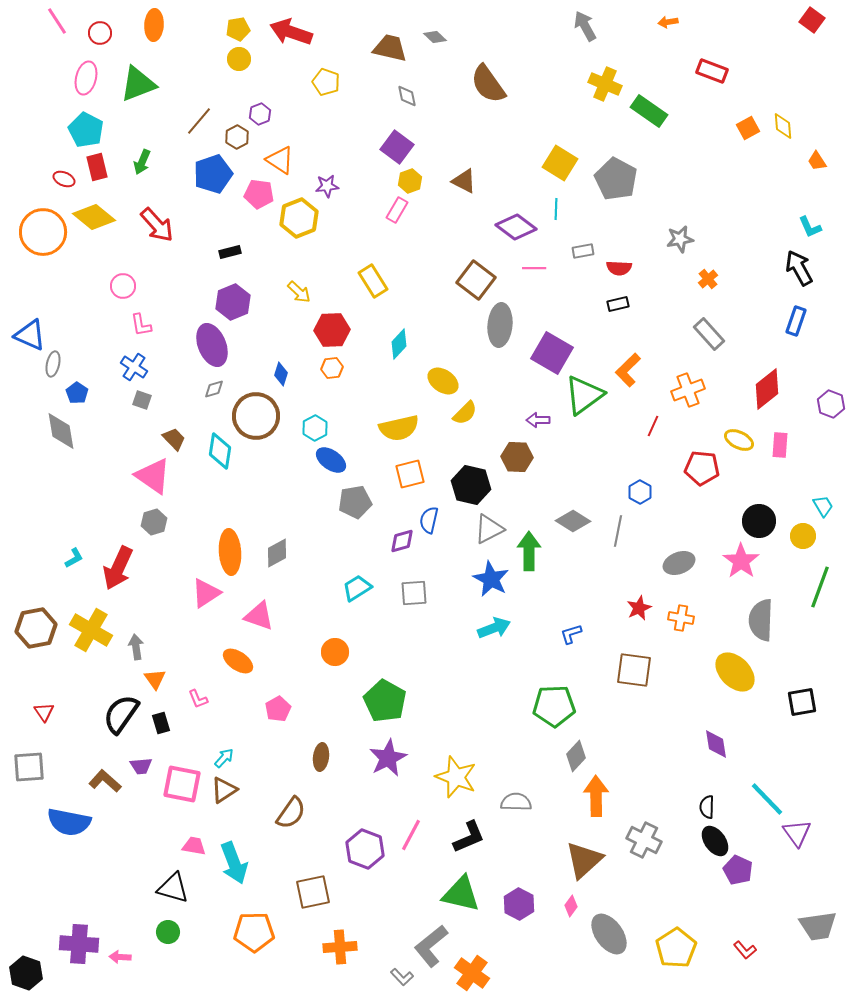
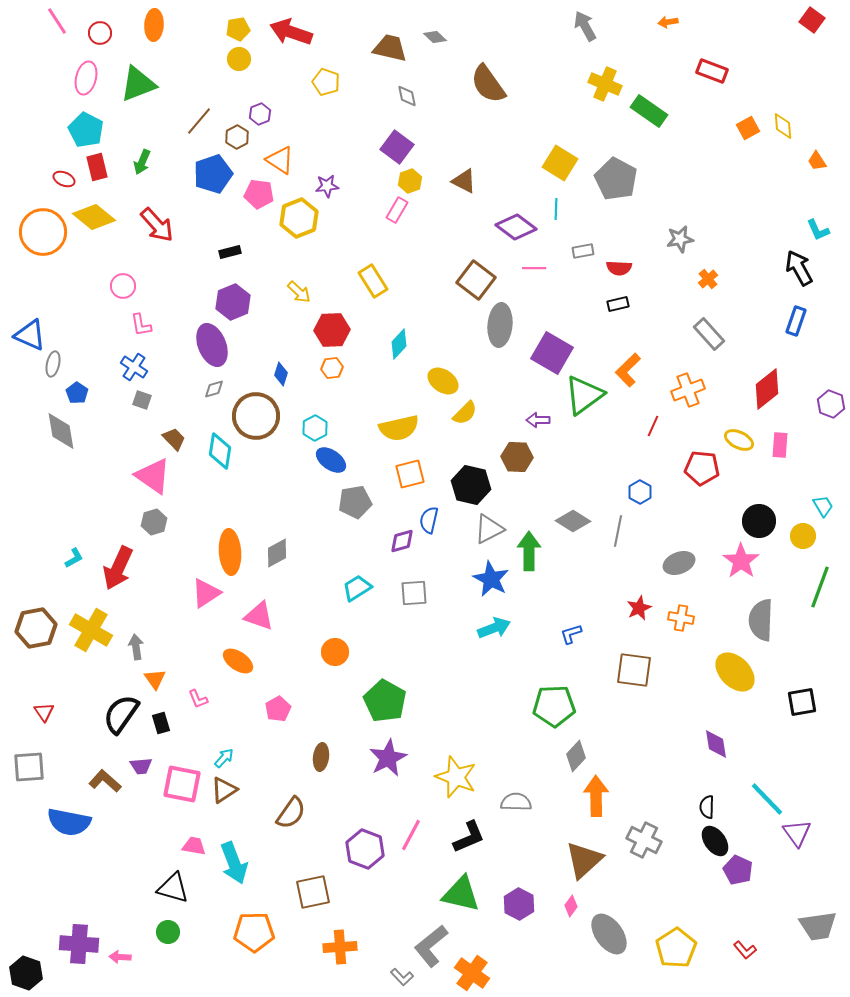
cyan L-shape at (810, 227): moved 8 px right, 3 px down
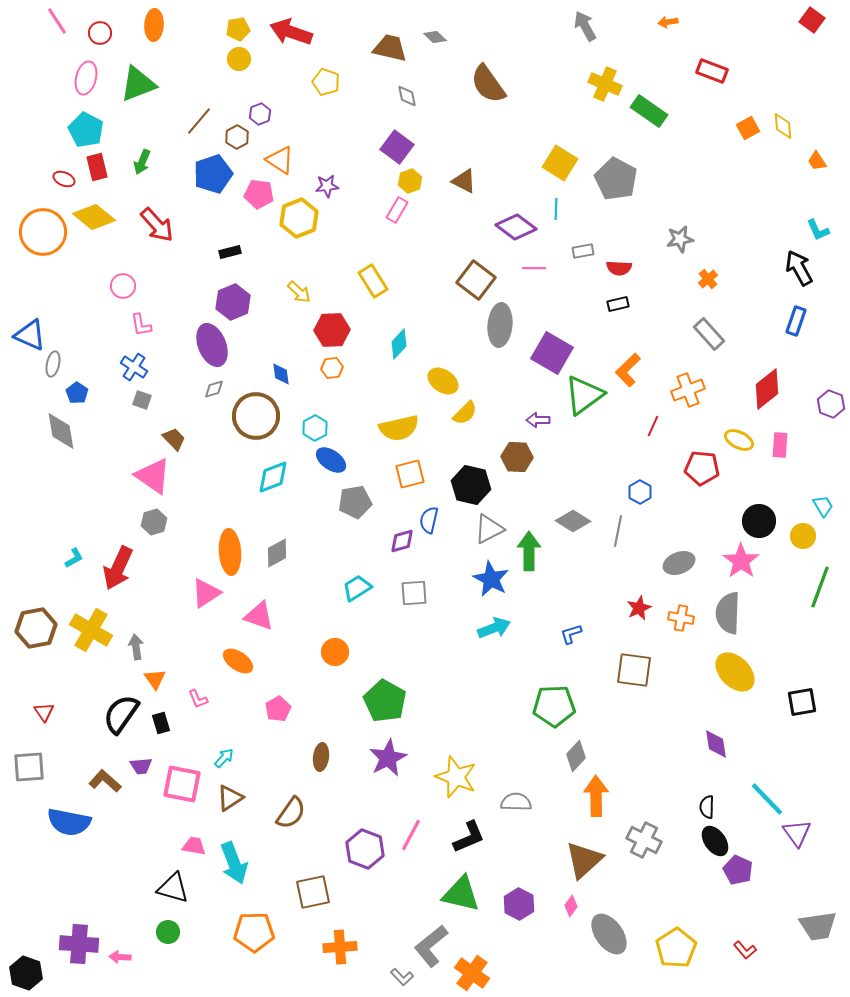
blue diamond at (281, 374): rotated 25 degrees counterclockwise
cyan diamond at (220, 451): moved 53 px right, 26 px down; rotated 60 degrees clockwise
gray semicircle at (761, 620): moved 33 px left, 7 px up
brown triangle at (224, 790): moved 6 px right, 8 px down
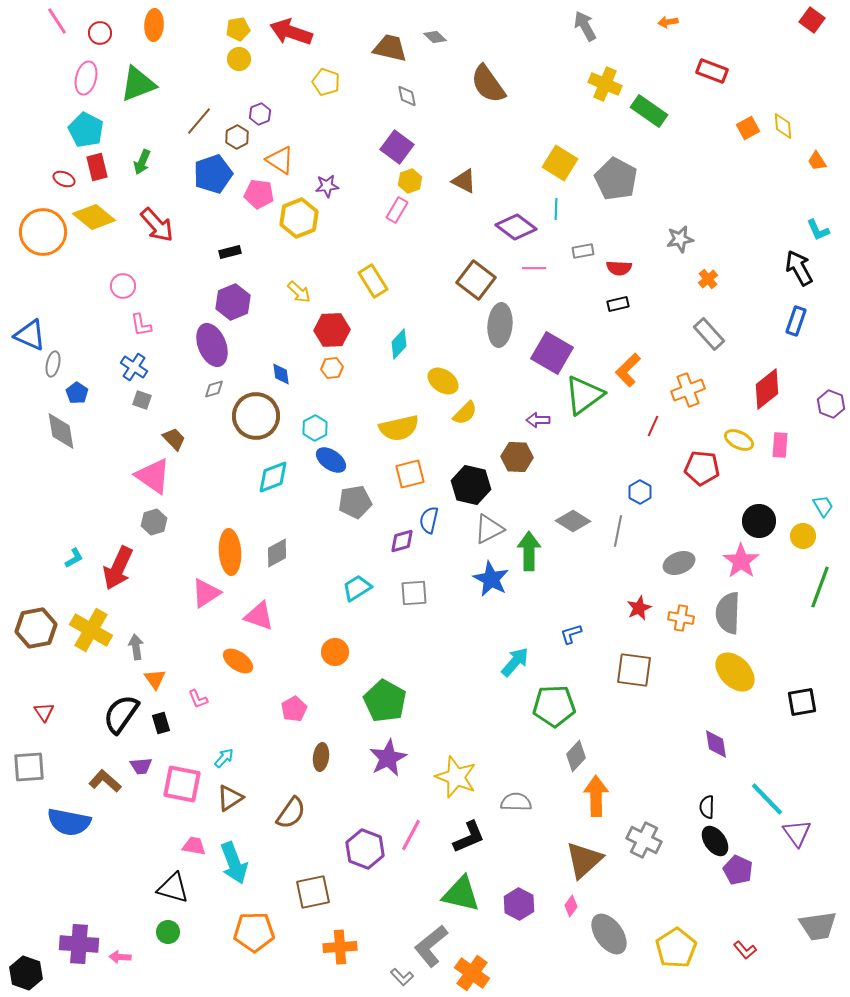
cyan arrow at (494, 628): moved 21 px right, 34 px down; rotated 28 degrees counterclockwise
pink pentagon at (278, 709): moved 16 px right
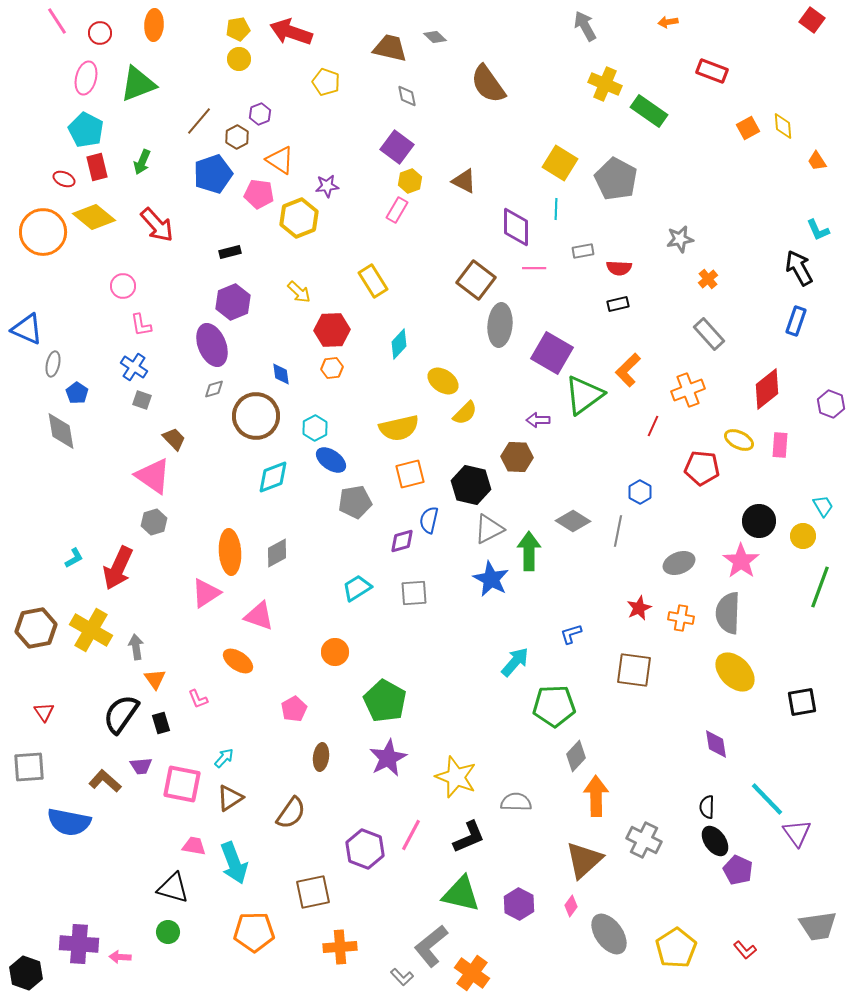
purple diamond at (516, 227): rotated 54 degrees clockwise
blue triangle at (30, 335): moved 3 px left, 6 px up
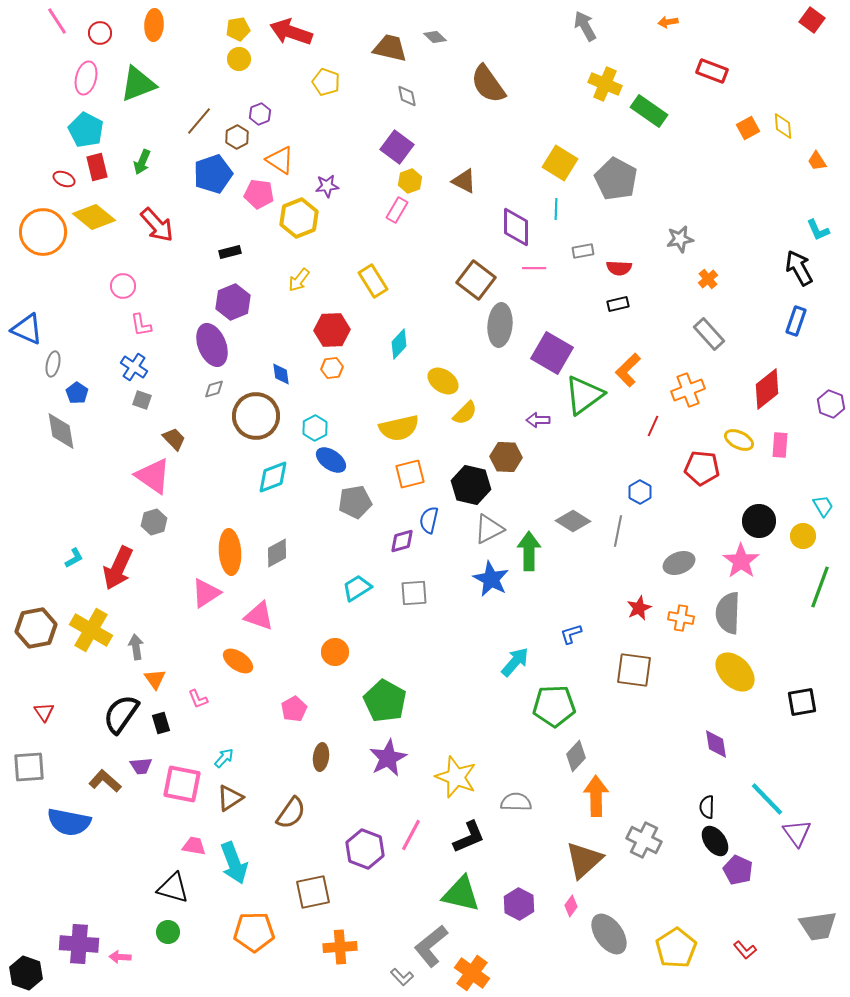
yellow arrow at (299, 292): moved 12 px up; rotated 85 degrees clockwise
brown hexagon at (517, 457): moved 11 px left
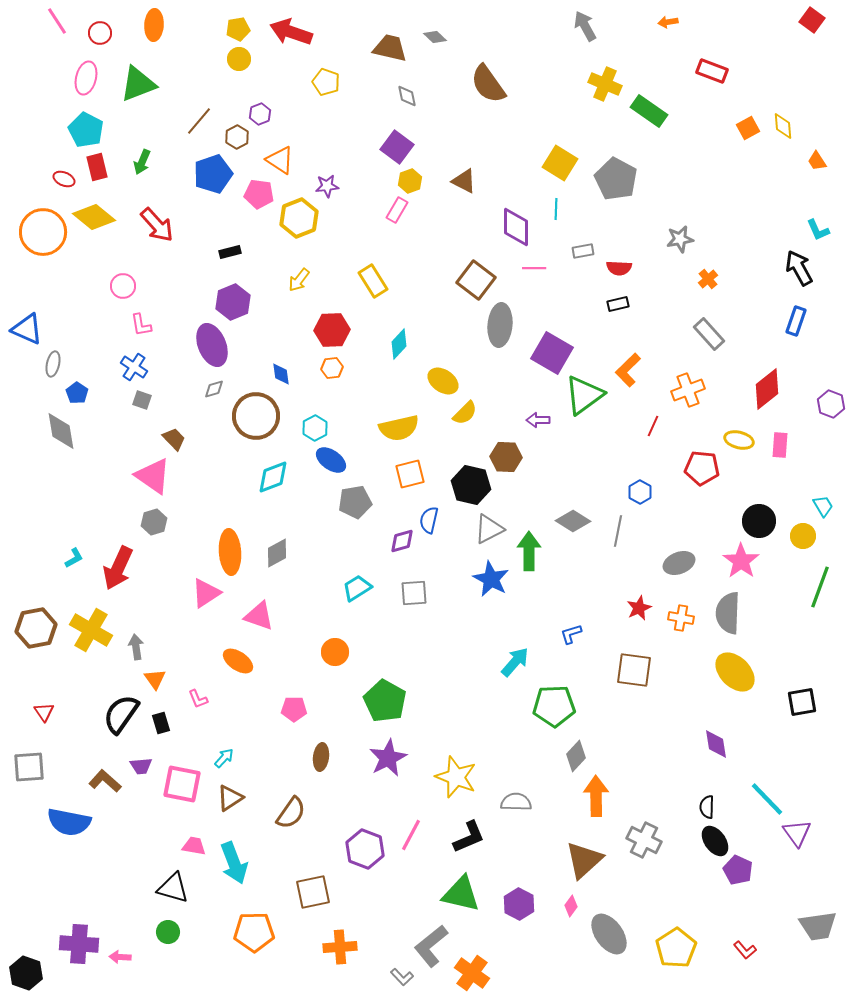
yellow ellipse at (739, 440): rotated 12 degrees counterclockwise
pink pentagon at (294, 709): rotated 30 degrees clockwise
